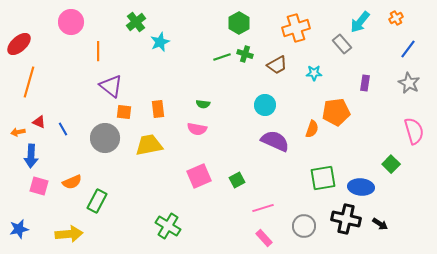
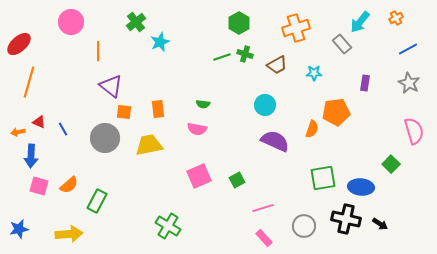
blue line at (408, 49): rotated 24 degrees clockwise
orange semicircle at (72, 182): moved 3 px left, 3 px down; rotated 18 degrees counterclockwise
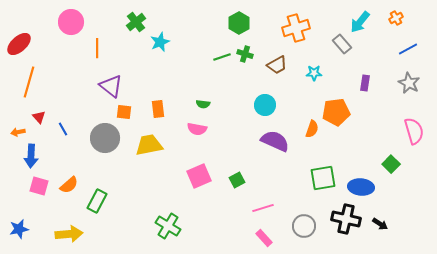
orange line at (98, 51): moved 1 px left, 3 px up
red triangle at (39, 122): moved 5 px up; rotated 24 degrees clockwise
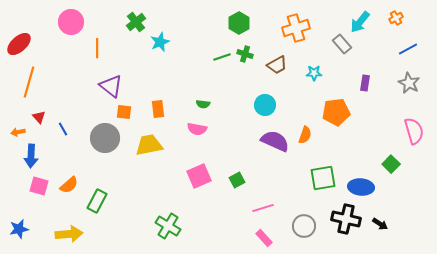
orange semicircle at (312, 129): moved 7 px left, 6 px down
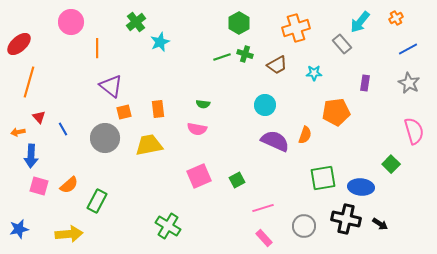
orange square at (124, 112): rotated 21 degrees counterclockwise
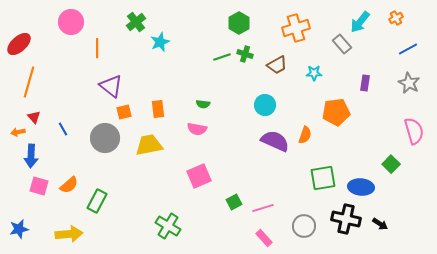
red triangle at (39, 117): moved 5 px left
green square at (237, 180): moved 3 px left, 22 px down
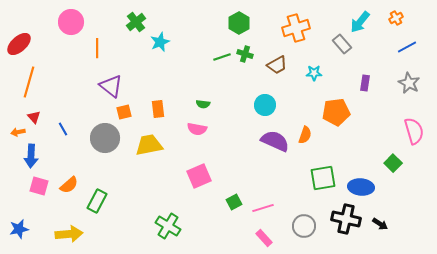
blue line at (408, 49): moved 1 px left, 2 px up
green square at (391, 164): moved 2 px right, 1 px up
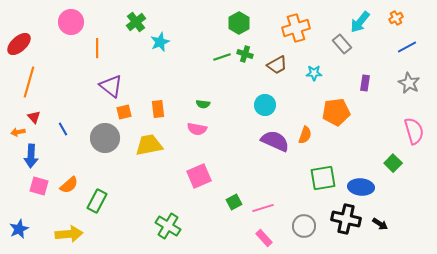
blue star at (19, 229): rotated 12 degrees counterclockwise
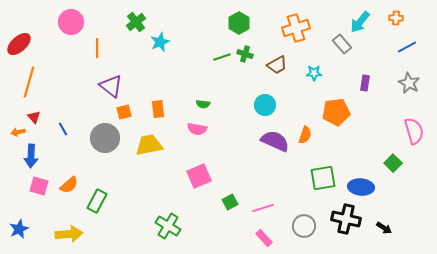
orange cross at (396, 18): rotated 32 degrees clockwise
green square at (234, 202): moved 4 px left
black arrow at (380, 224): moved 4 px right, 4 px down
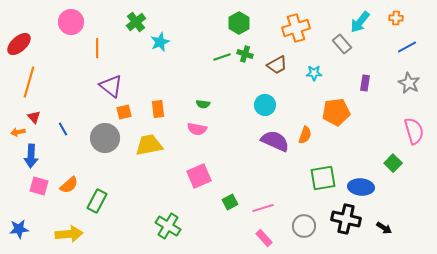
blue star at (19, 229): rotated 18 degrees clockwise
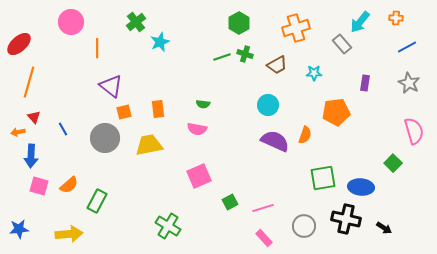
cyan circle at (265, 105): moved 3 px right
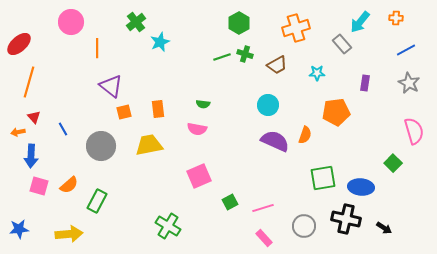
blue line at (407, 47): moved 1 px left, 3 px down
cyan star at (314, 73): moved 3 px right
gray circle at (105, 138): moved 4 px left, 8 px down
